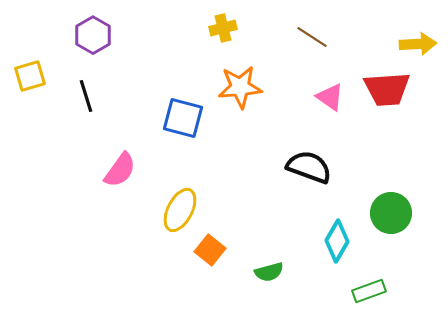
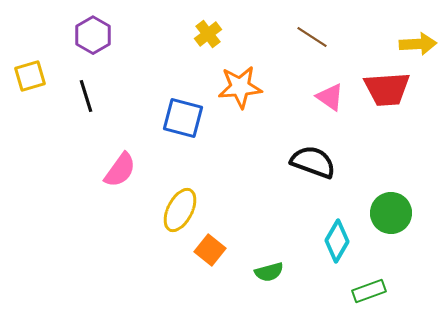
yellow cross: moved 15 px left, 6 px down; rotated 24 degrees counterclockwise
black semicircle: moved 4 px right, 5 px up
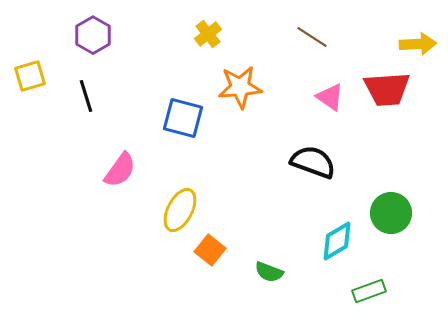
cyan diamond: rotated 30 degrees clockwise
green semicircle: rotated 36 degrees clockwise
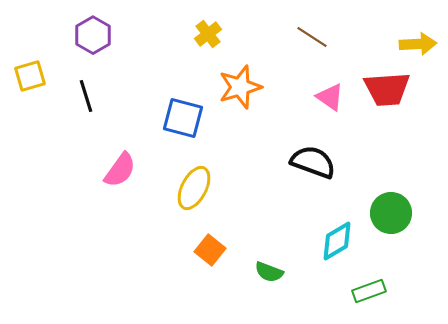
orange star: rotated 12 degrees counterclockwise
yellow ellipse: moved 14 px right, 22 px up
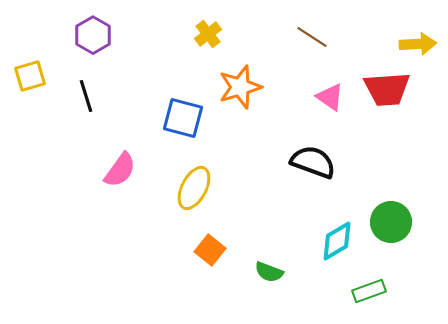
green circle: moved 9 px down
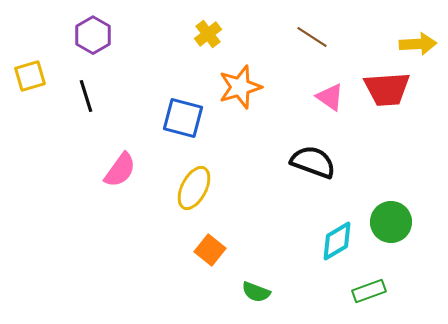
green semicircle: moved 13 px left, 20 px down
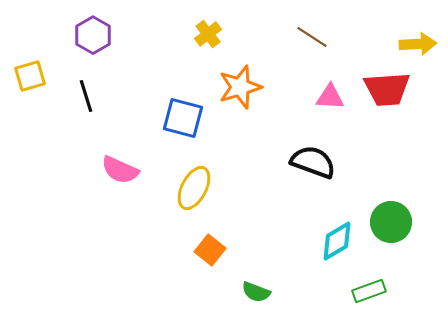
pink triangle: rotated 32 degrees counterclockwise
pink semicircle: rotated 78 degrees clockwise
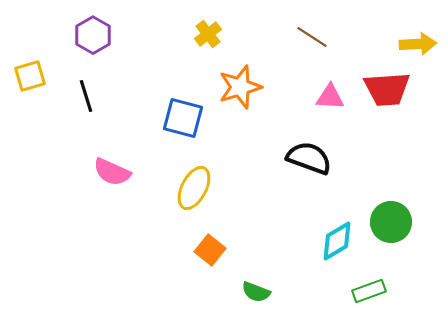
black semicircle: moved 4 px left, 4 px up
pink semicircle: moved 8 px left, 2 px down
